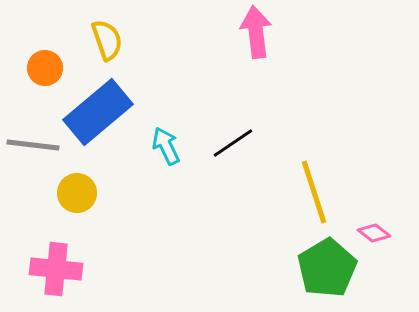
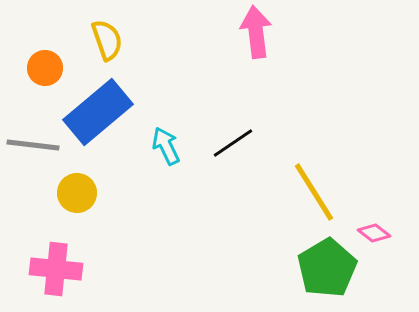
yellow line: rotated 14 degrees counterclockwise
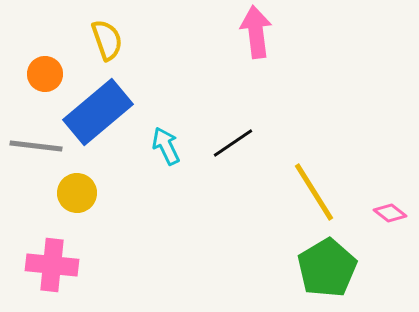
orange circle: moved 6 px down
gray line: moved 3 px right, 1 px down
pink diamond: moved 16 px right, 20 px up
pink cross: moved 4 px left, 4 px up
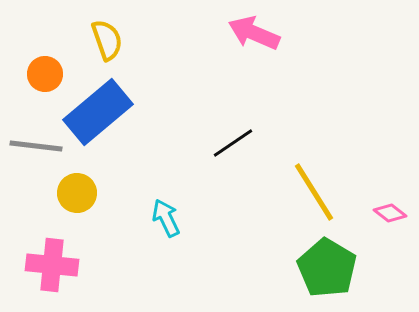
pink arrow: moved 2 px left, 1 px down; rotated 60 degrees counterclockwise
cyan arrow: moved 72 px down
green pentagon: rotated 10 degrees counterclockwise
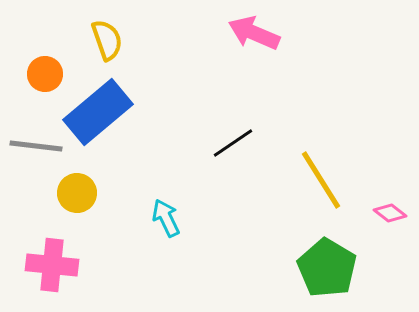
yellow line: moved 7 px right, 12 px up
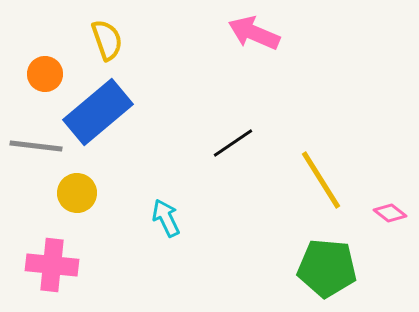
green pentagon: rotated 26 degrees counterclockwise
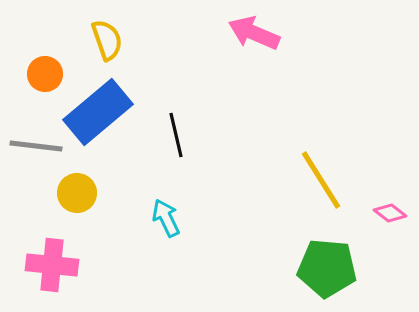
black line: moved 57 px left, 8 px up; rotated 69 degrees counterclockwise
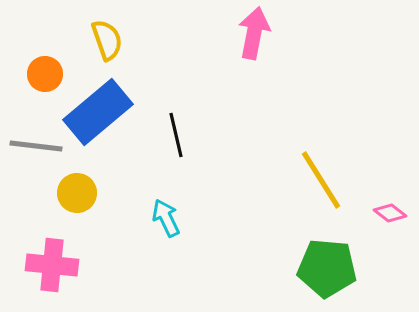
pink arrow: rotated 78 degrees clockwise
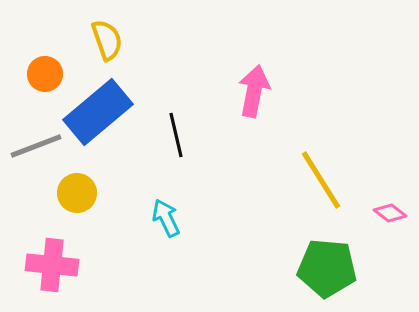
pink arrow: moved 58 px down
gray line: rotated 28 degrees counterclockwise
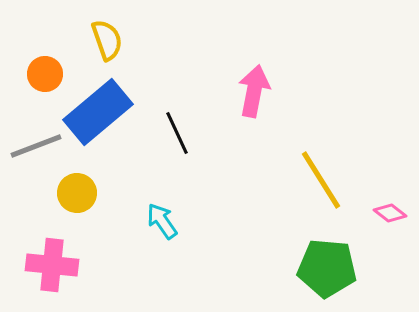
black line: moved 1 px right, 2 px up; rotated 12 degrees counterclockwise
cyan arrow: moved 4 px left, 3 px down; rotated 9 degrees counterclockwise
